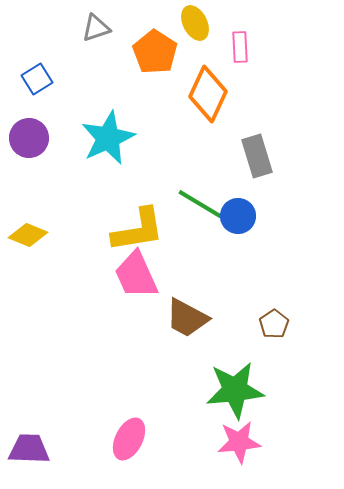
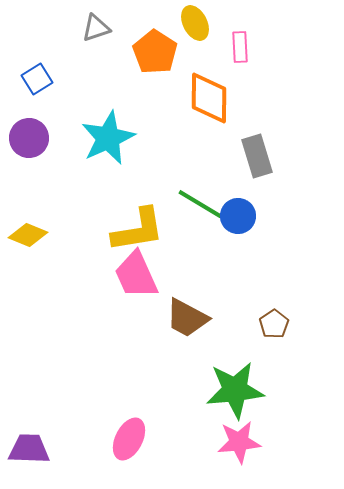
orange diamond: moved 1 px right, 4 px down; rotated 24 degrees counterclockwise
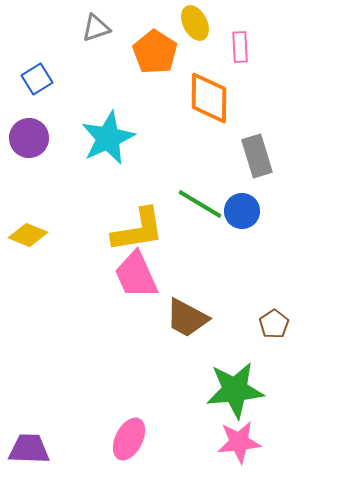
blue circle: moved 4 px right, 5 px up
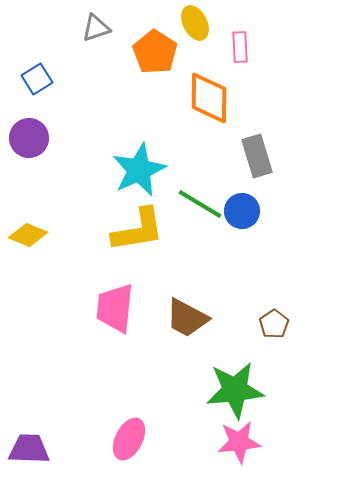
cyan star: moved 31 px right, 32 px down
pink trapezoid: moved 21 px left, 33 px down; rotated 30 degrees clockwise
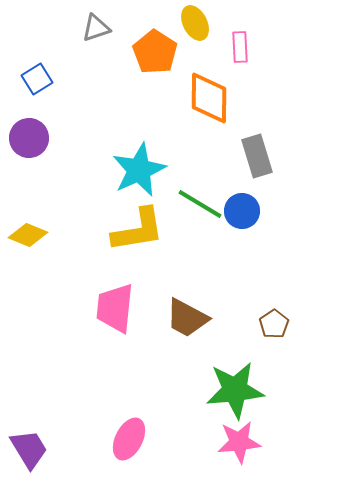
purple trapezoid: rotated 57 degrees clockwise
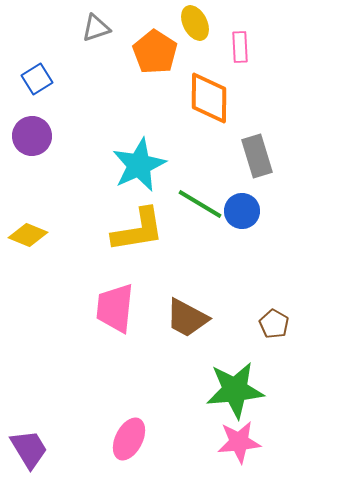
purple circle: moved 3 px right, 2 px up
cyan star: moved 5 px up
brown pentagon: rotated 8 degrees counterclockwise
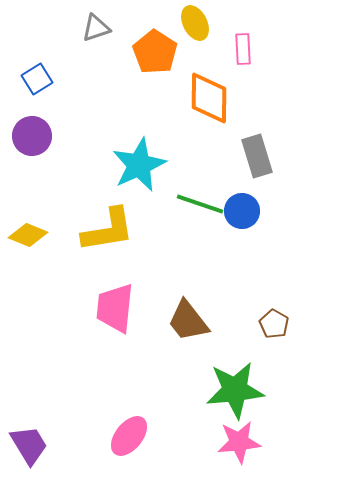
pink rectangle: moved 3 px right, 2 px down
green line: rotated 12 degrees counterclockwise
yellow L-shape: moved 30 px left
brown trapezoid: moved 1 px right, 3 px down; rotated 24 degrees clockwise
pink ellipse: moved 3 px up; rotated 12 degrees clockwise
purple trapezoid: moved 4 px up
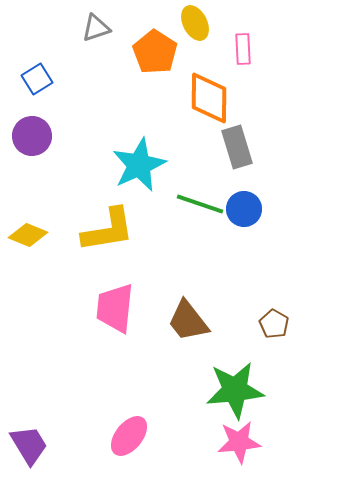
gray rectangle: moved 20 px left, 9 px up
blue circle: moved 2 px right, 2 px up
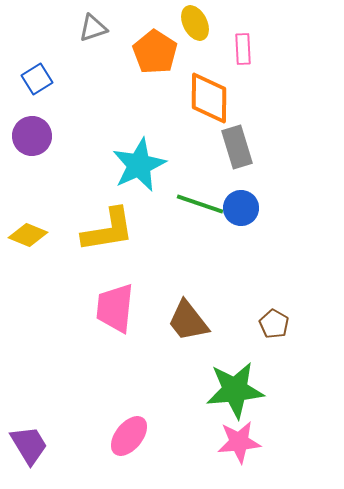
gray triangle: moved 3 px left
blue circle: moved 3 px left, 1 px up
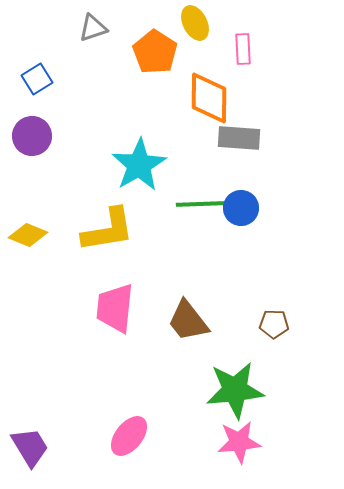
gray rectangle: moved 2 px right, 9 px up; rotated 69 degrees counterclockwise
cyan star: rotated 6 degrees counterclockwise
green line: rotated 21 degrees counterclockwise
brown pentagon: rotated 28 degrees counterclockwise
purple trapezoid: moved 1 px right, 2 px down
